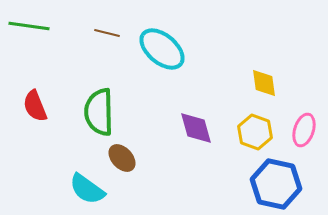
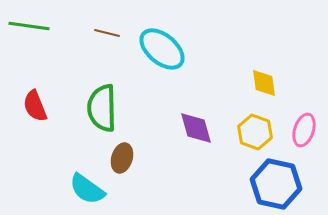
green semicircle: moved 3 px right, 4 px up
brown ellipse: rotated 60 degrees clockwise
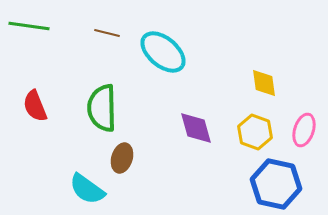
cyan ellipse: moved 1 px right, 3 px down
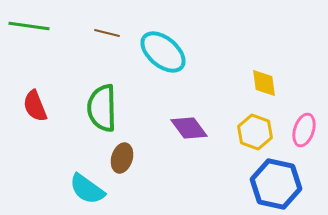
purple diamond: moved 7 px left; rotated 21 degrees counterclockwise
